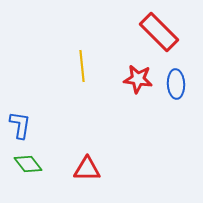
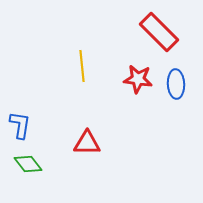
red triangle: moved 26 px up
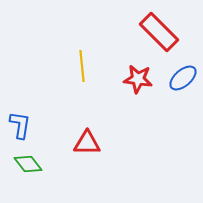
blue ellipse: moved 7 px right, 6 px up; rotated 52 degrees clockwise
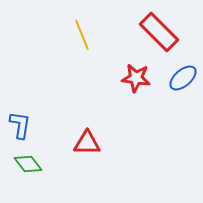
yellow line: moved 31 px up; rotated 16 degrees counterclockwise
red star: moved 2 px left, 1 px up
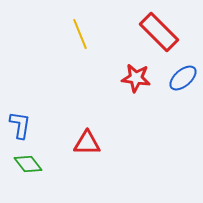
yellow line: moved 2 px left, 1 px up
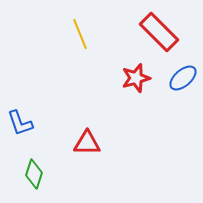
red star: rotated 24 degrees counterclockwise
blue L-shape: moved 2 px up; rotated 152 degrees clockwise
green diamond: moved 6 px right, 10 px down; rotated 56 degrees clockwise
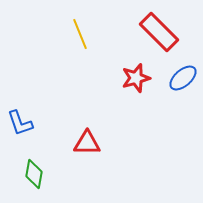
green diamond: rotated 8 degrees counterclockwise
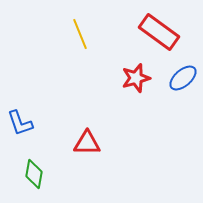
red rectangle: rotated 9 degrees counterclockwise
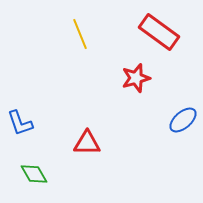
blue ellipse: moved 42 px down
green diamond: rotated 40 degrees counterclockwise
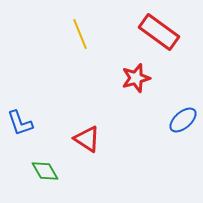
red triangle: moved 4 px up; rotated 32 degrees clockwise
green diamond: moved 11 px right, 3 px up
